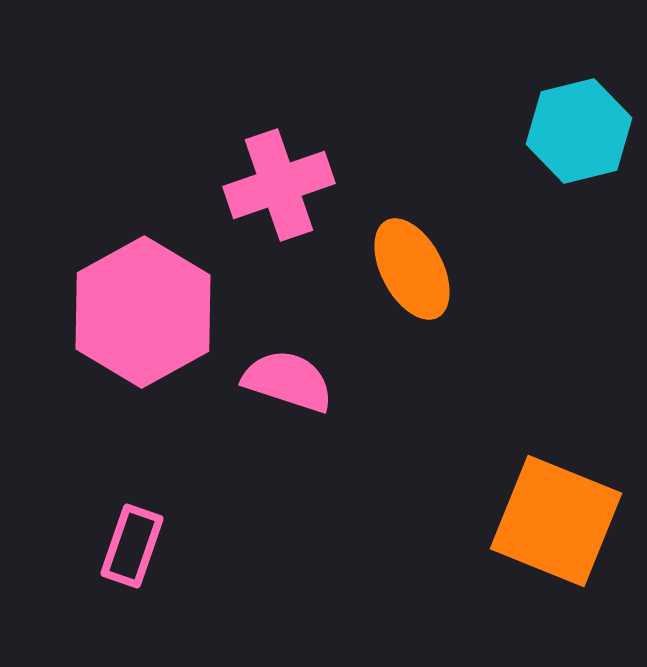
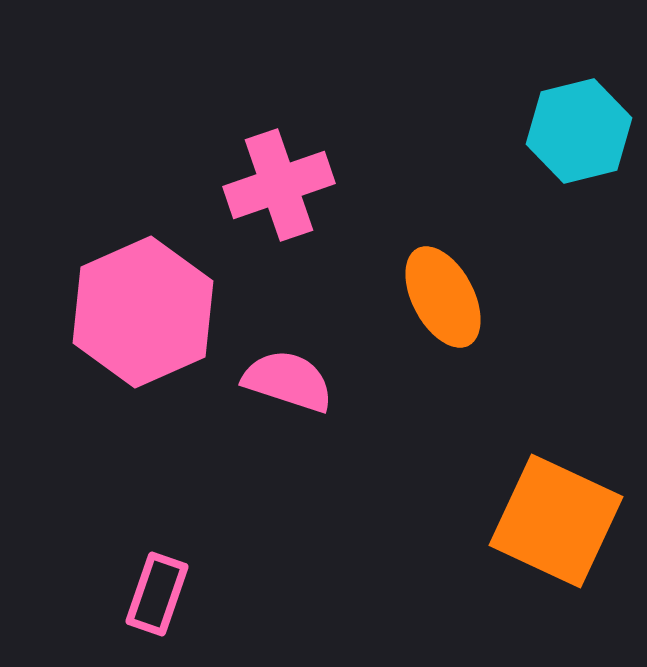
orange ellipse: moved 31 px right, 28 px down
pink hexagon: rotated 5 degrees clockwise
orange square: rotated 3 degrees clockwise
pink rectangle: moved 25 px right, 48 px down
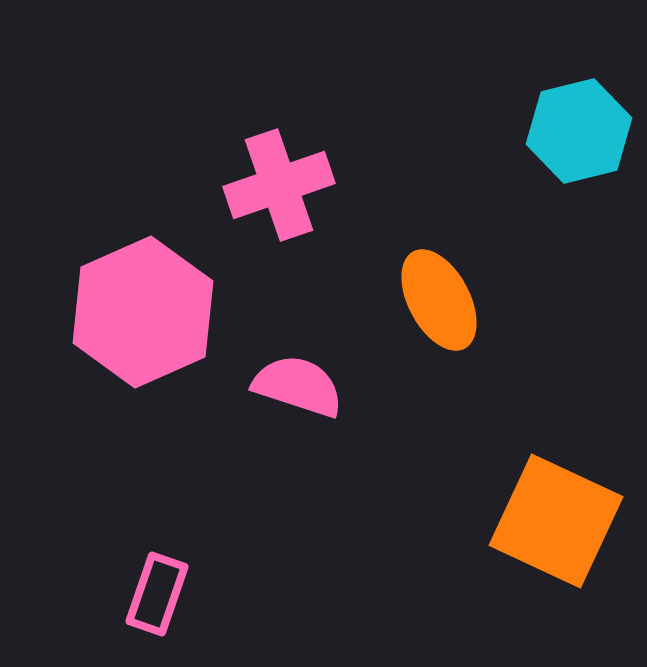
orange ellipse: moved 4 px left, 3 px down
pink semicircle: moved 10 px right, 5 px down
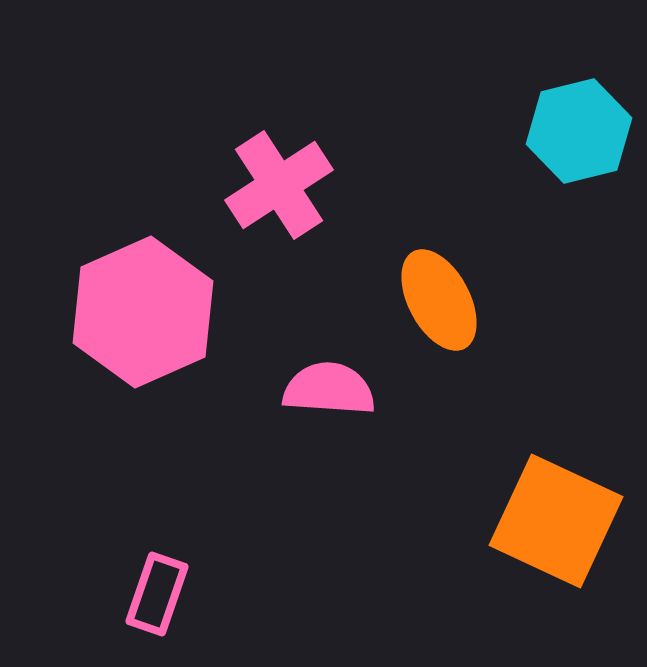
pink cross: rotated 14 degrees counterclockwise
pink semicircle: moved 31 px right, 3 px down; rotated 14 degrees counterclockwise
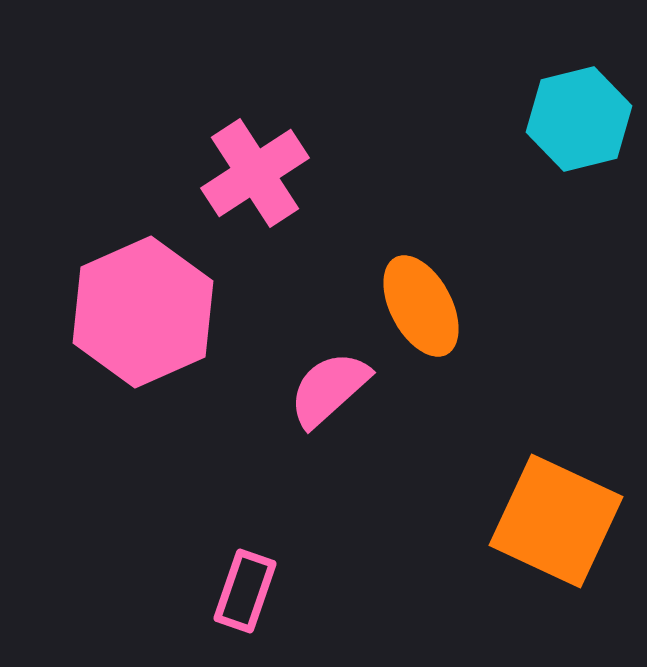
cyan hexagon: moved 12 px up
pink cross: moved 24 px left, 12 px up
orange ellipse: moved 18 px left, 6 px down
pink semicircle: rotated 46 degrees counterclockwise
pink rectangle: moved 88 px right, 3 px up
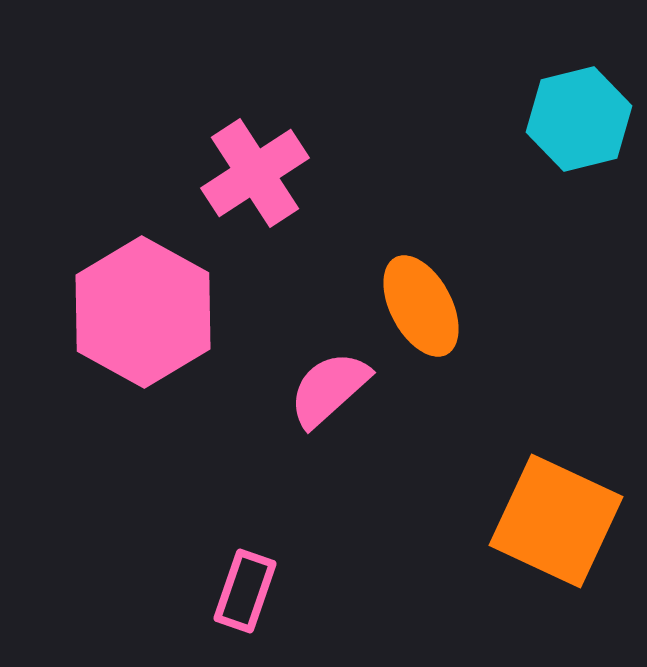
pink hexagon: rotated 7 degrees counterclockwise
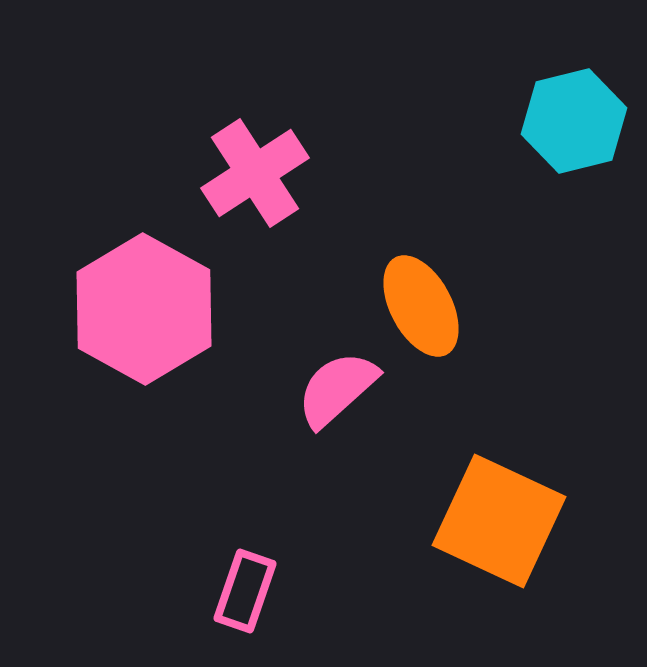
cyan hexagon: moved 5 px left, 2 px down
pink hexagon: moved 1 px right, 3 px up
pink semicircle: moved 8 px right
orange square: moved 57 px left
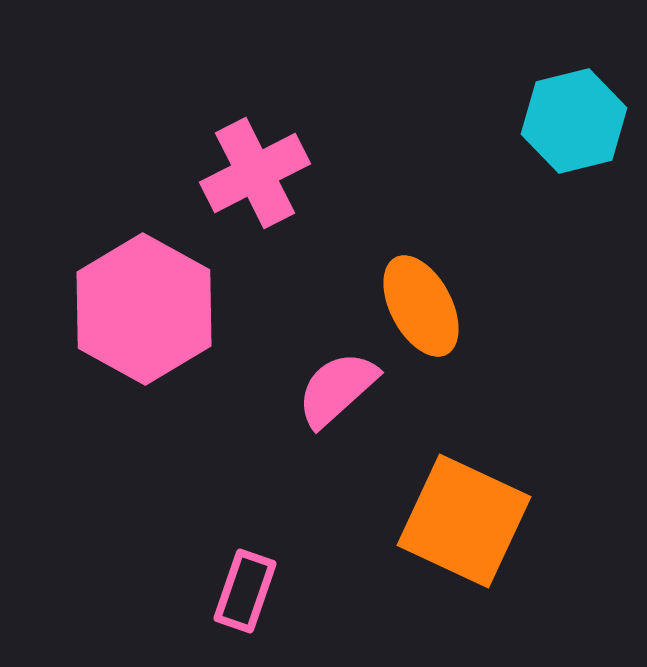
pink cross: rotated 6 degrees clockwise
orange square: moved 35 px left
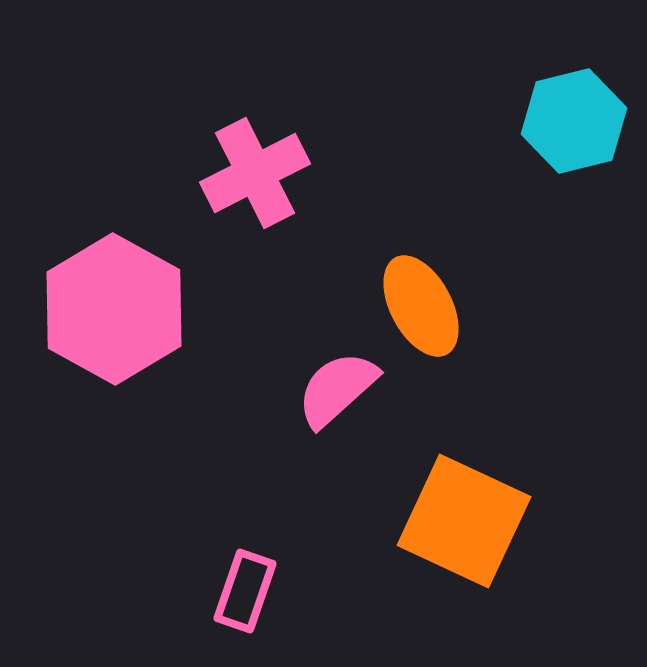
pink hexagon: moved 30 px left
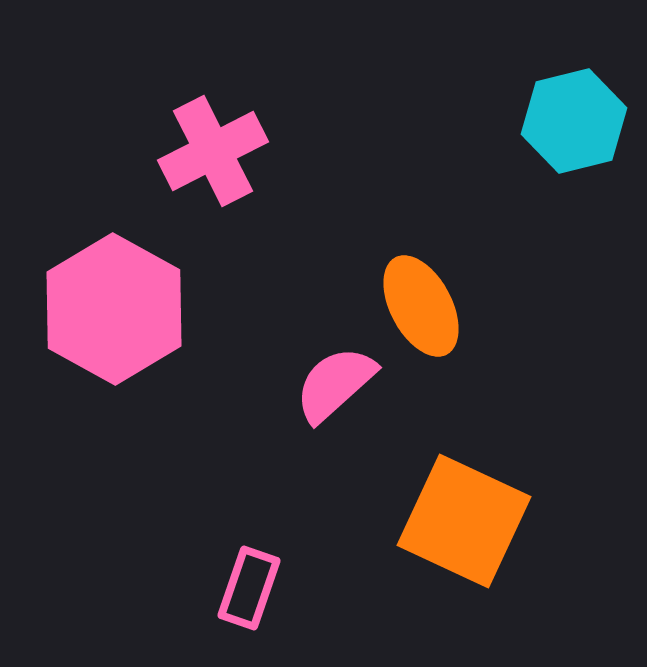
pink cross: moved 42 px left, 22 px up
pink semicircle: moved 2 px left, 5 px up
pink rectangle: moved 4 px right, 3 px up
